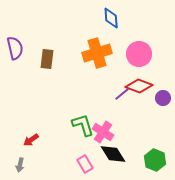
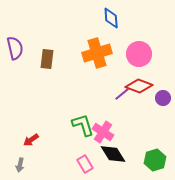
green hexagon: rotated 20 degrees clockwise
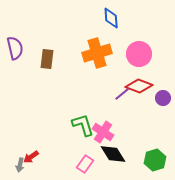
red arrow: moved 17 px down
pink rectangle: rotated 66 degrees clockwise
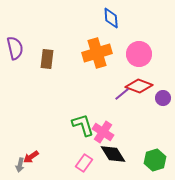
pink rectangle: moved 1 px left, 1 px up
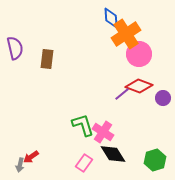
orange cross: moved 29 px right, 19 px up; rotated 16 degrees counterclockwise
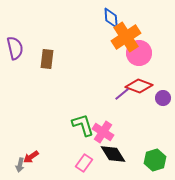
orange cross: moved 3 px down
pink circle: moved 1 px up
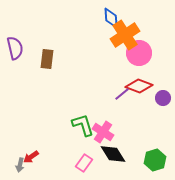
orange cross: moved 1 px left, 2 px up
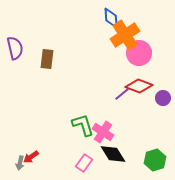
gray arrow: moved 2 px up
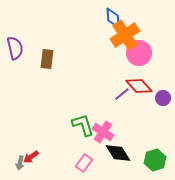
blue diamond: moved 2 px right
red diamond: rotated 28 degrees clockwise
black diamond: moved 5 px right, 1 px up
